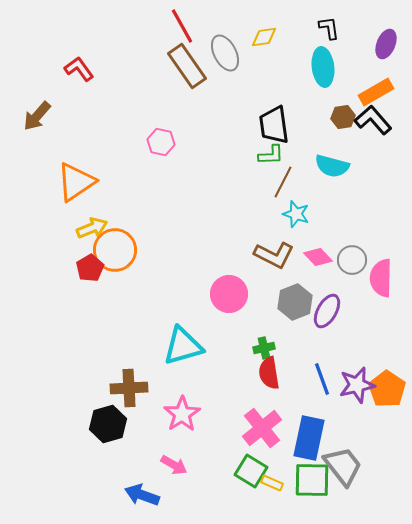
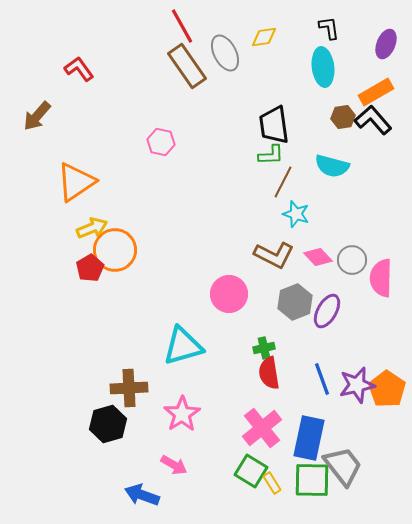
yellow rectangle at (272, 483): rotated 35 degrees clockwise
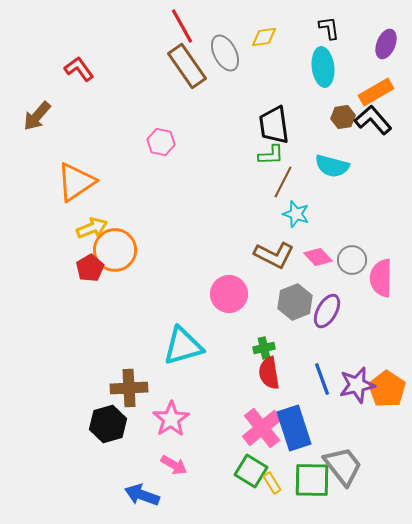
pink star at (182, 414): moved 11 px left, 5 px down
blue rectangle at (309, 438): moved 15 px left, 10 px up; rotated 30 degrees counterclockwise
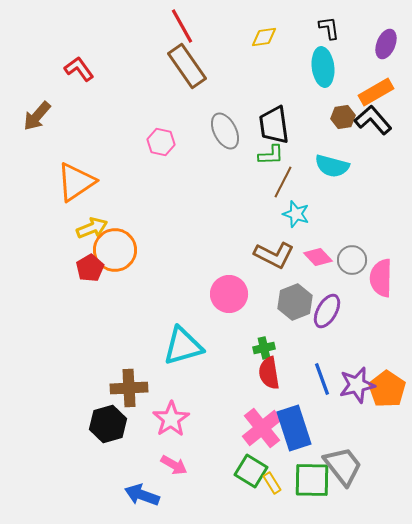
gray ellipse at (225, 53): moved 78 px down
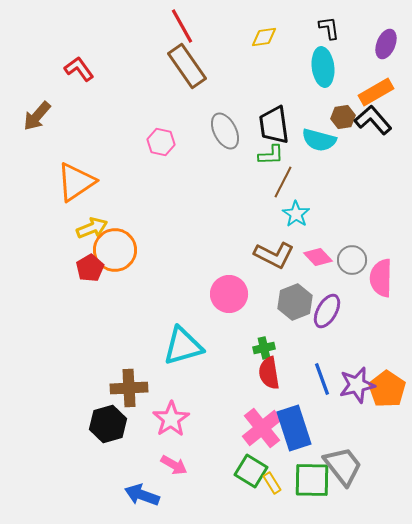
cyan semicircle at (332, 166): moved 13 px left, 26 px up
cyan star at (296, 214): rotated 16 degrees clockwise
